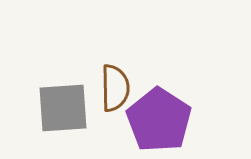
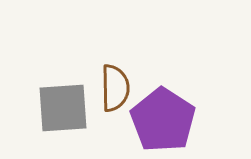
purple pentagon: moved 4 px right
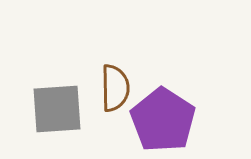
gray square: moved 6 px left, 1 px down
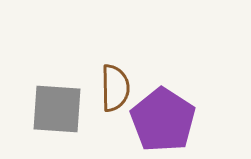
gray square: rotated 8 degrees clockwise
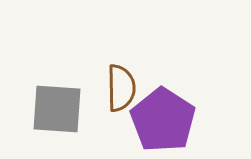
brown semicircle: moved 6 px right
